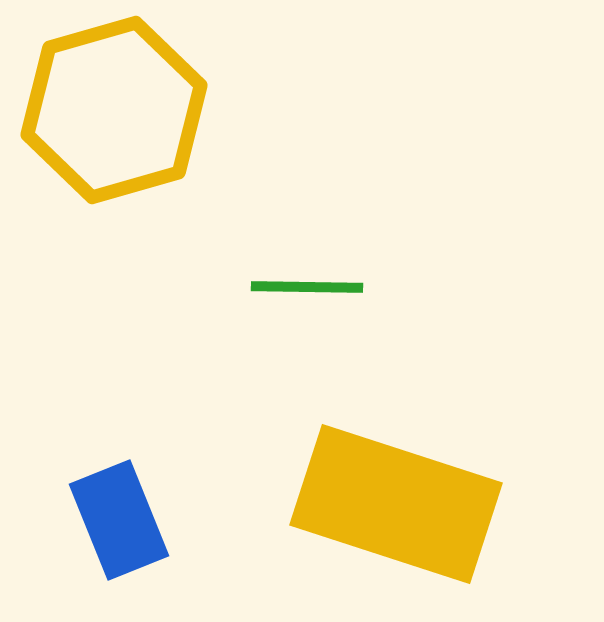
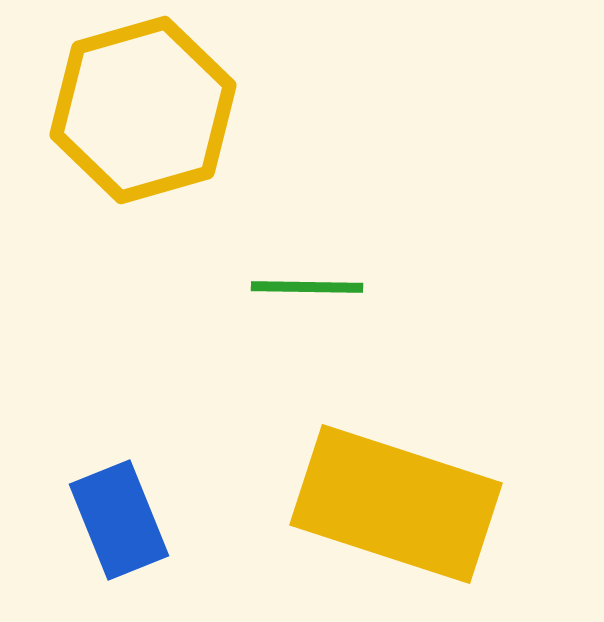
yellow hexagon: moved 29 px right
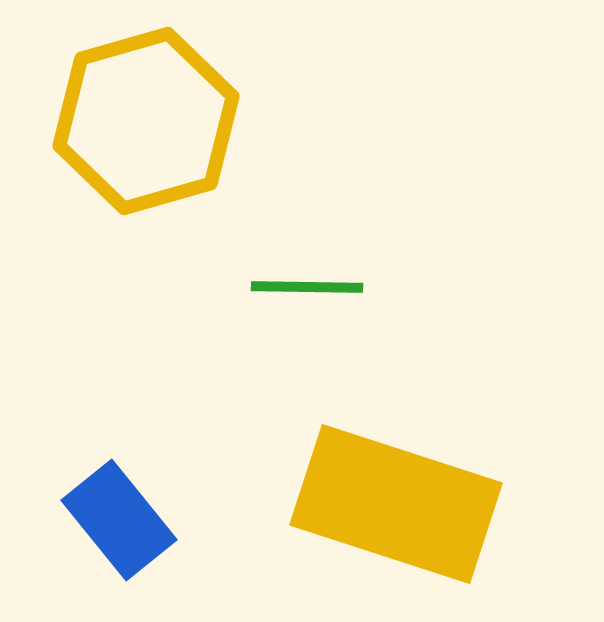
yellow hexagon: moved 3 px right, 11 px down
blue rectangle: rotated 17 degrees counterclockwise
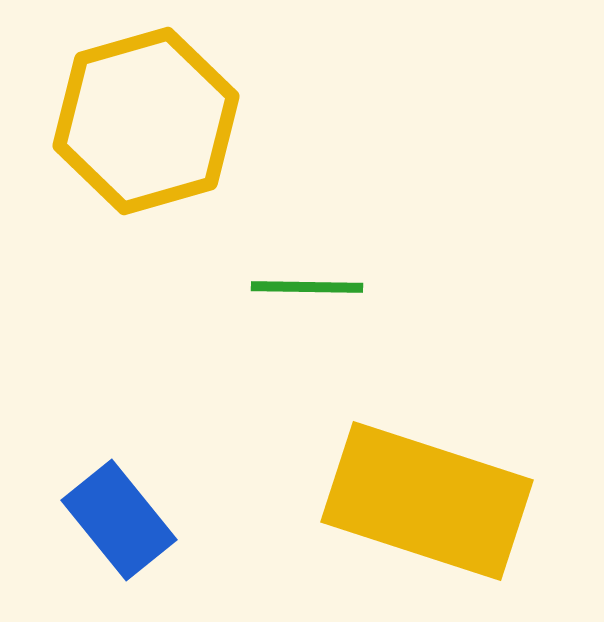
yellow rectangle: moved 31 px right, 3 px up
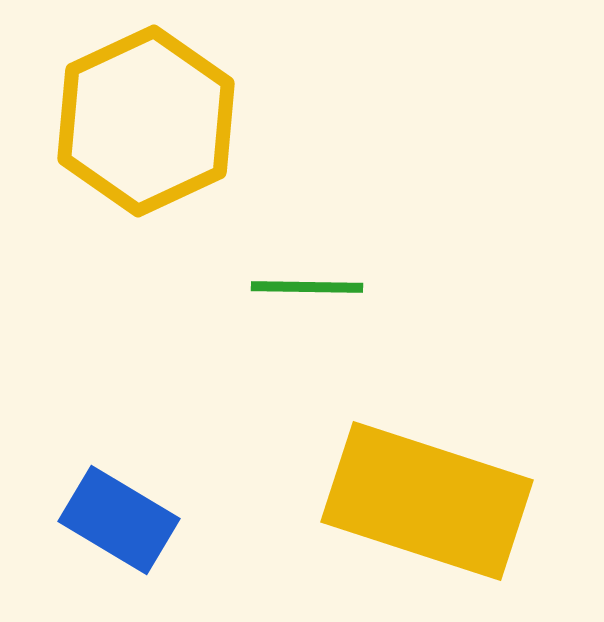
yellow hexagon: rotated 9 degrees counterclockwise
blue rectangle: rotated 20 degrees counterclockwise
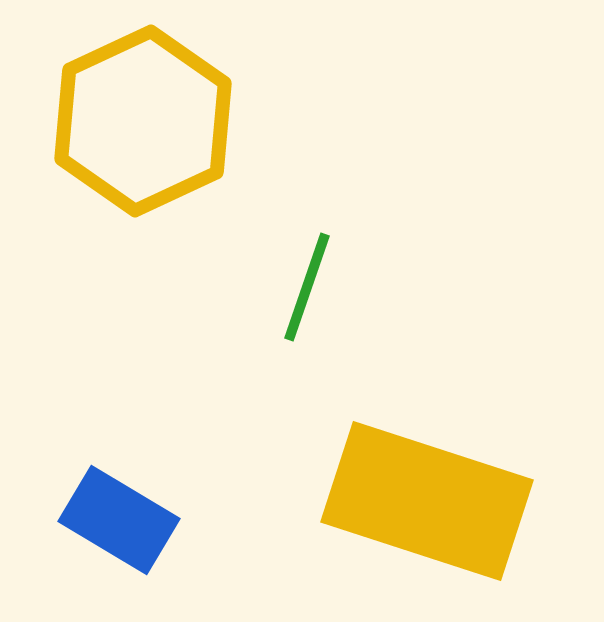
yellow hexagon: moved 3 px left
green line: rotated 72 degrees counterclockwise
